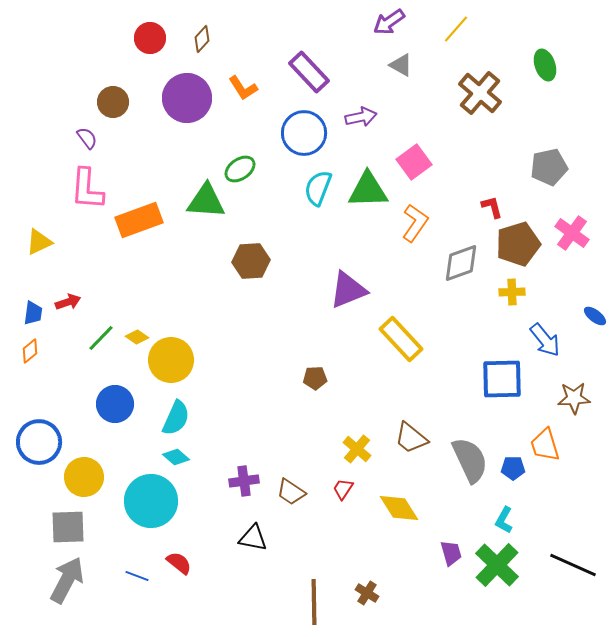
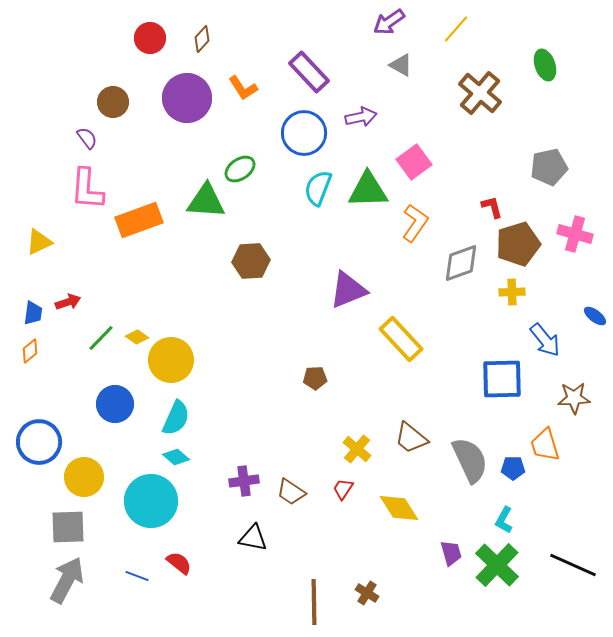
pink cross at (572, 233): moved 3 px right, 1 px down; rotated 20 degrees counterclockwise
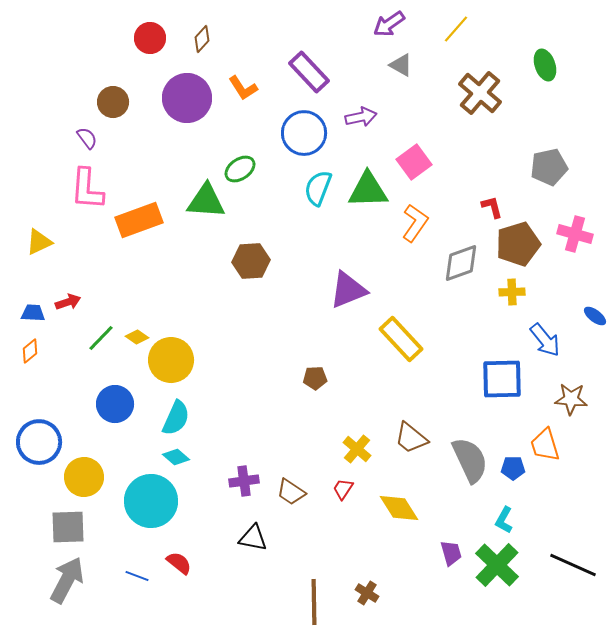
purple arrow at (389, 22): moved 2 px down
blue trapezoid at (33, 313): rotated 95 degrees counterclockwise
brown star at (574, 398): moved 3 px left, 1 px down; rotated 8 degrees clockwise
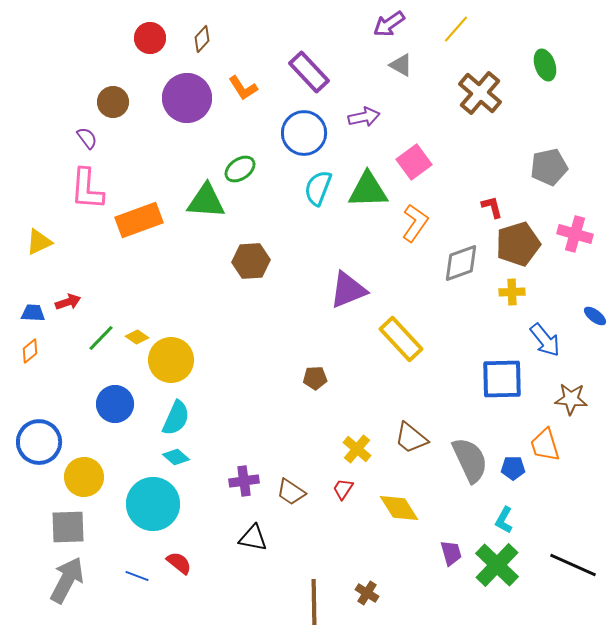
purple arrow at (361, 117): moved 3 px right
cyan circle at (151, 501): moved 2 px right, 3 px down
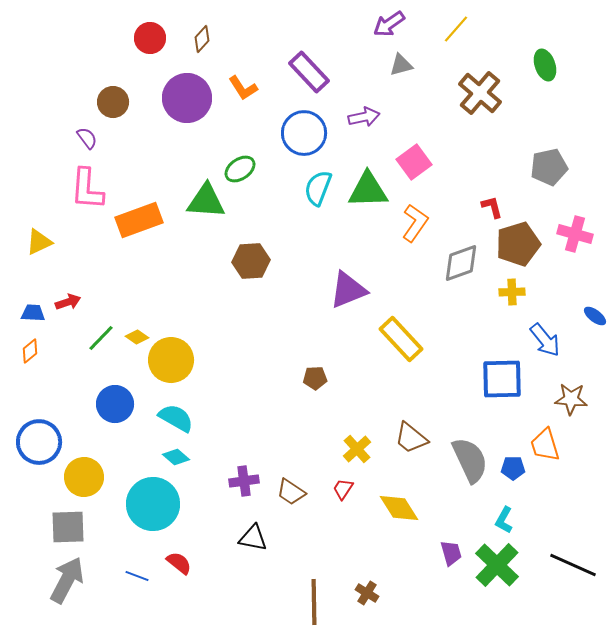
gray triangle at (401, 65): rotated 45 degrees counterclockwise
cyan semicircle at (176, 418): rotated 84 degrees counterclockwise
yellow cross at (357, 449): rotated 8 degrees clockwise
